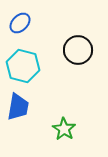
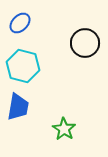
black circle: moved 7 px right, 7 px up
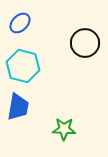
green star: rotated 30 degrees counterclockwise
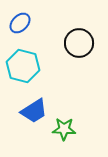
black circle: moved 6 px left
blue trapezoid: moved 16 px right, 4 px down; rotated 48 degrees clockwise
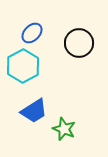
blue ellipse: moved 12 px right, 10 px down
cyan hexagon: rotated 16 degrees clockwise
green star: rotated 20 degrees clockwise
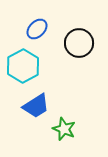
blue ellipse: moved 5 px right, 4 px up
blue trapezoid: moved 2 px right, 5 px up
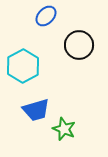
blue ellipse: moved 9 px right, 13 px up
black circle: moved 2 px down
blue trapezoid: moved 4 px down; rotated 16 degrees clockwise
